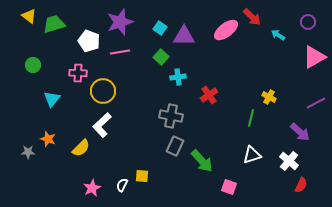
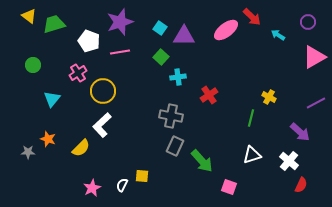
pink cross: rotated 36 degrees counterclockwise
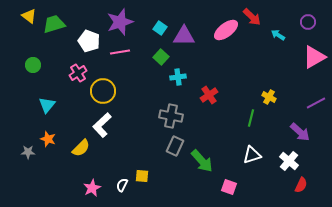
cyan triangle: moved 5 px left, 6 px down
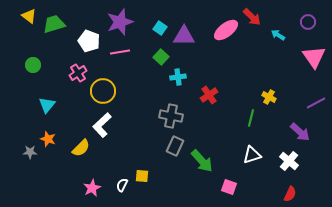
pink triangle: rotated 35 degrees counterclockwise
gray star: moved 2 px right
red semicircle: moved 11 px left, 9 px down
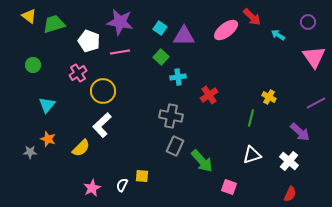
purple star: rotated 28 degrees clockwise
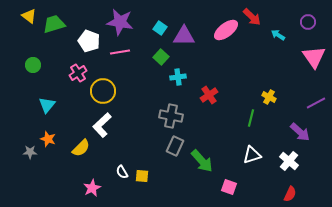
white semicircle: moved 13 px up; rotated 56 degrees counterclockwise
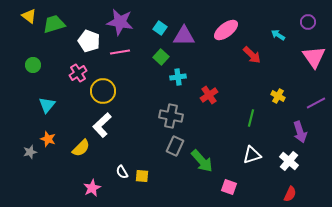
red arrow: moved 38 px down
yellow cross: moved 9 px right, 1 px up
purple arrow: rotated 30 degrees clockwise
gray star: rotated 16 degrees counterclockwise
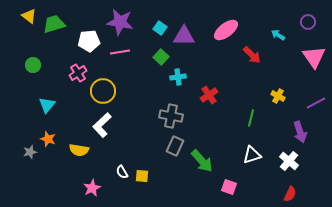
white pentagon: rotated 25 degrees counterclockwise
yellow semicircle: moved 2 px left, 2 px down; rotated 54 degrees clockwise
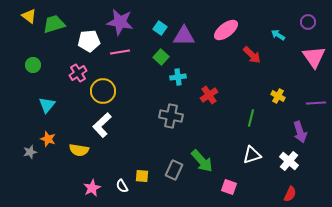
purple line: rotated 24 degrees clockwise
gray rectangle: moved 1 px left, 24 px down
white semicircle: moved 14 px down
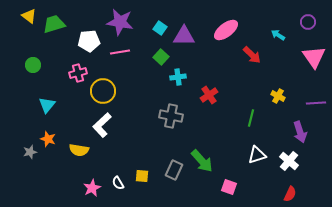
pink cross: rotated 18 degrees clockwise
white triangle: moved 5 px right
white semicircle: moved 4 px left, 3 px up
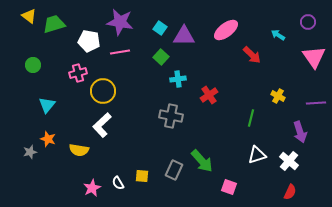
white pentagon: rotated 15 degrees clockwise
cyan cross: moved 2 px down
red semicircle: moved 2 px up
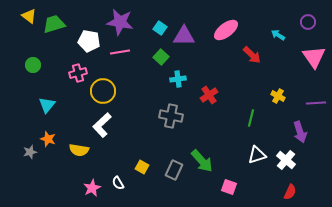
white cross: moved 3 px left, 1 px up
yellow square: moved 9 px up; rotated 24 degrees clockwise
